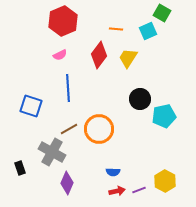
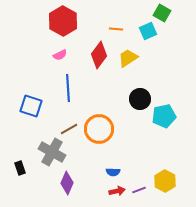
red hexagon: rotated 8 degrees counterclockwise
yellow trapezoid: rotated 25 degrees clockwise
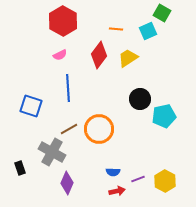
purple line: moved 1 px left, 11 px up
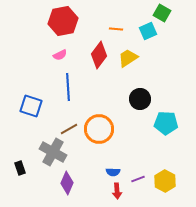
red hexagon: rotated 20 degrees clockwise
blue line: moved 1 px up
cyan pentagon: moved 2 px right, 7 px down; rotated 15 degrees clockwise
gray cross: moved 1 px right
red arrow: rotated 98 degrees clockwise
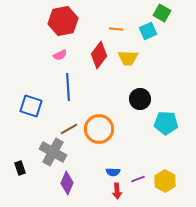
yellow trapezoid: rotated 145 degrees counterclockwise
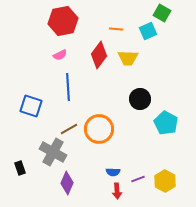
cyan pentagon: rotated 25 degrees clockwise
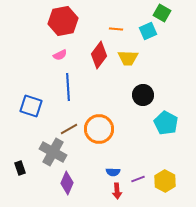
black circle: moved 3 px right, 4 px up
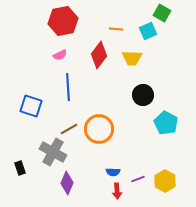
yellow trapezoid: moved 4 px right
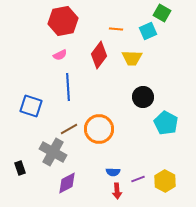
black circle: moved 2 px down
purple diamond: rotated 40 degrees clockwise
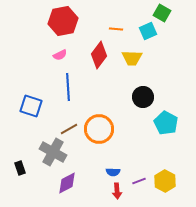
purple line: moved 1 px right, 2 px down
